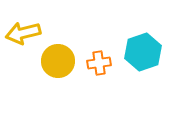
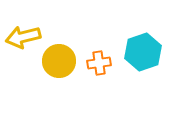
yellow arrow: moved 4 px down
yellow circle: moved 1 px right
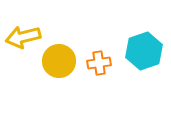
cyan hexagon: moved 1 px right, 1 px up
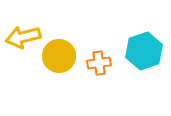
yellow circle: moved 5 px up
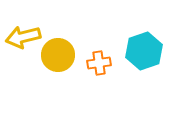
yellow circle: moved 1 px left, 1 px up
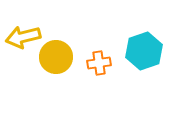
yellow circle: moved 2 px left, 2 px down
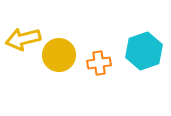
yellow arrow: moved 2 px down
yellow circle: moved 3 px right, 2 px up
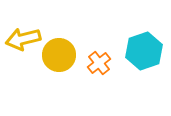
orange cross: rotated 30 degrees counterclockwise
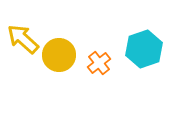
yellow arrow: rotated 56 degrees clockwise
cyan hexagon: moved 2 px up
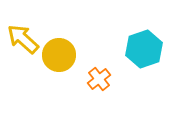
orange cross: moved 16 px down
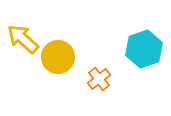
yellow circle: moved 1 px left, 2 px down
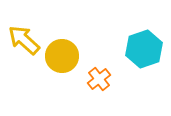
yellow arrow: moved 1 px right, 1 px down
yellow circle: moved 4 px right, 1 px up
